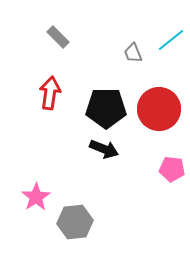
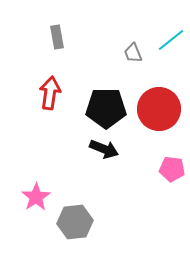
gray rectangle: moved 1 px left; rotated 35 degrees clockwise
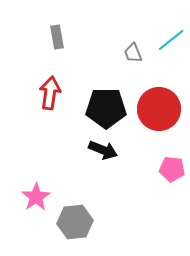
black arrow: moved 1 px left, 1 px down
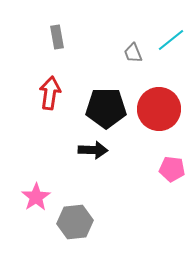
black arrow: moved 10 px left; rotated 20 degrees counterclockwise
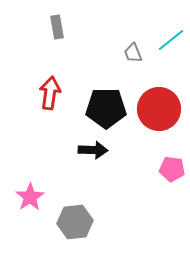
gray rectangle: moved 10 px up
pink star: moved 6 px left
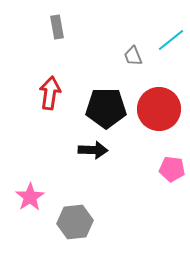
gray trapezoid: moved 3 px down
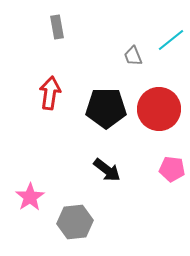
black arrow: moved 14 px right, 20 px down; rotated 36 degrees clockwise
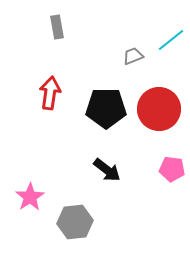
gray trapezoid: rotated 90 degrees clockwise
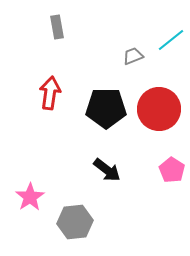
pink pentagon: moved 1 px down; rotated 25 degrees clockwise
